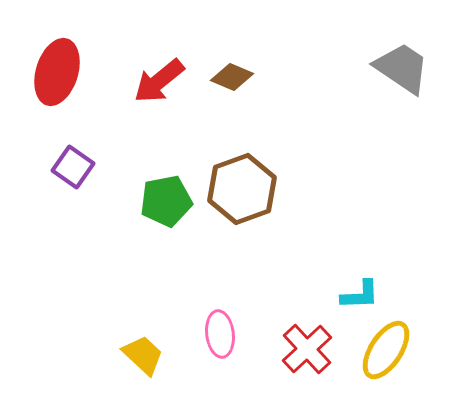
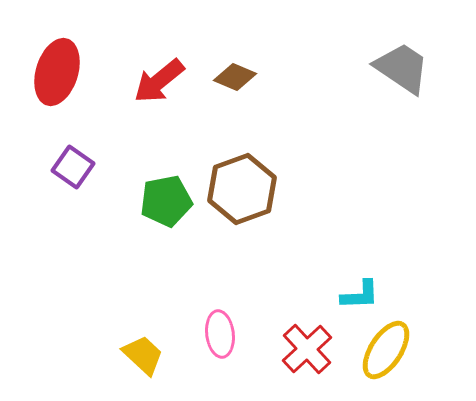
brown diamond: moved 3 px right
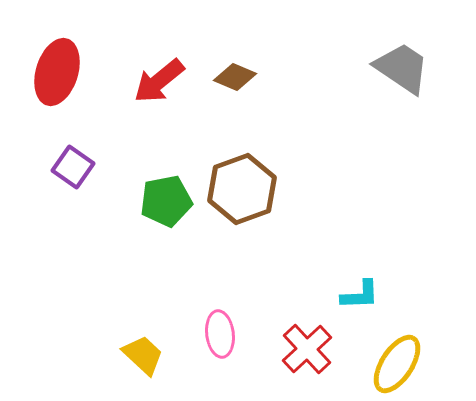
yellow ellipse: moved 11 px right, 14 px down
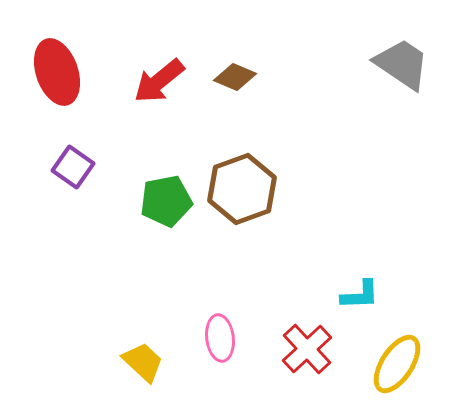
gray trapezoid: moved 4 px up
red ellipse: rotated 36 degrees counterclockwise
pink ellipse: moved 4 px down
yellow trapezoid: moved 7 px down
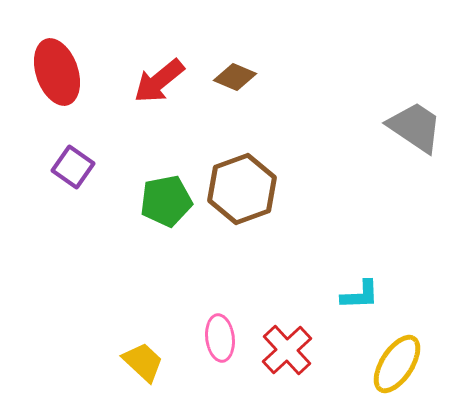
gray trapezoid: moved 13 px right, 63 px down
red cross: moved 20 px left, 1 px down
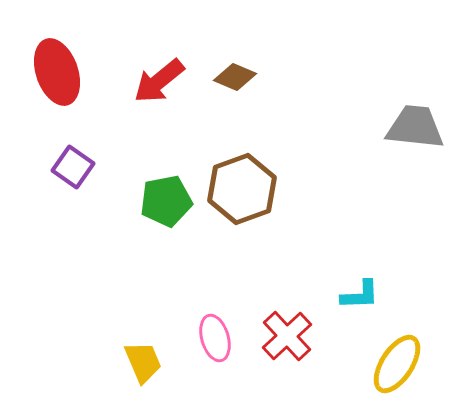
gray trapezoid: rotated 28 degrees counterclockwise
pink ellipse: moved 5 px left; rotated 9 degrees counterclockwise
red cross: moved 14 px up
yellow trapezoid: rotated 24 degrees clockwise
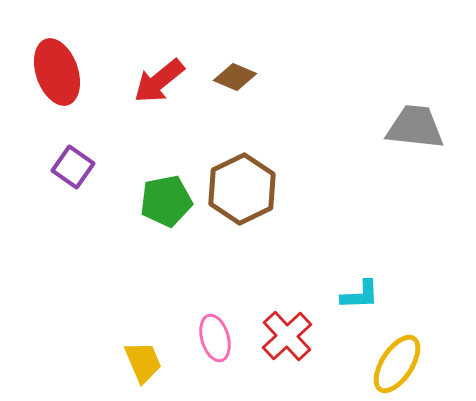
brown hexagon: rotated 6 degrees counterclockwise
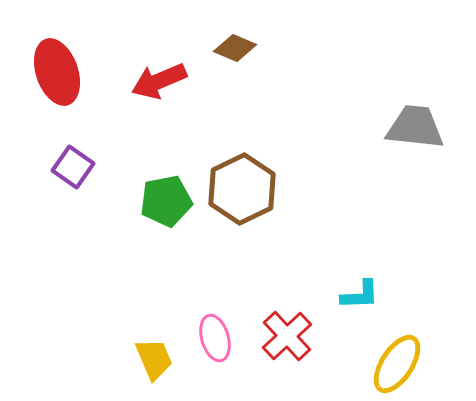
brown diamond: moved 29 px up
red arrow: rotated 16 degrees clockwise
yellow trapezoid: moved 11 px right, 3 px up
